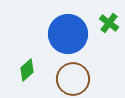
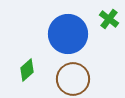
green cross: moved 4 px up
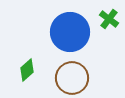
blue circle: moved 2 px right, 2 px up
brown circle: moved 1 px left, 1 px up
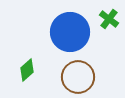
brown circle: moved 6 px right, 1 px up
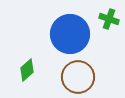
green cross: rotated 18 degrees counterclockwise
blue circle: moved 2 px down
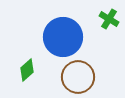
green cross: rotated 12 degrees clockwise
blue circle: moved 7 px left, 3 px down
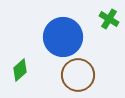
green diamond: moved 7 px left
brown circle: moved 2 px up
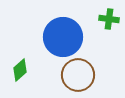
green cross: rotated 24 degrees counterclockwise
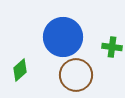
green cross: moved 3 px right, 28 px down
brown circle: moved 2 px left
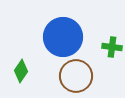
green diamond: moved 1 px right, 1 px down; rotated 15 degrees counterclockwise
brown circle: moved 1 px down
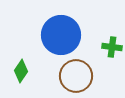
blue circle: moved 2 px left, 2 px up
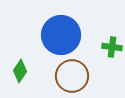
green diamond: moved 1 px left
brown circle: moved 4 px left
